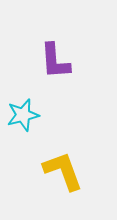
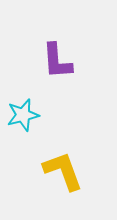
purple L-shape: moved 2 px right
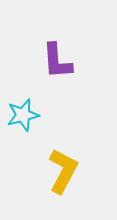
yellow L-shape: rotated 48 degrees clockwise
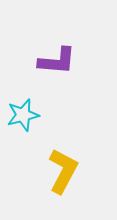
purple L-shape: rotated 81 degrees counterclockwise
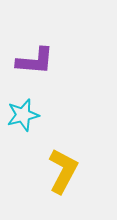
purple L-shape: moved 22 px left
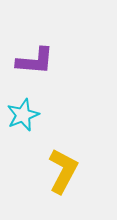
cyan star: rotated 8 degrees counterclockwise
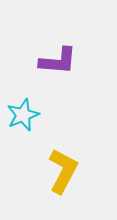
purple L-shape: moved 23 px right
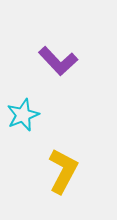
purple L-shape: rotated 42 degrees clockwise
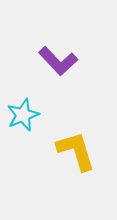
yellow L-shape: moved 13 px right, 20 px up; rotated 45 degrees counterclockwise
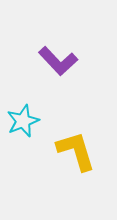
cyan star: moved 6 px down
